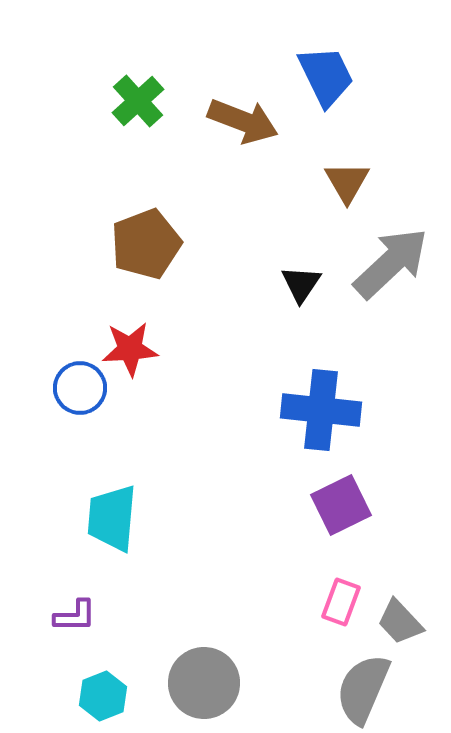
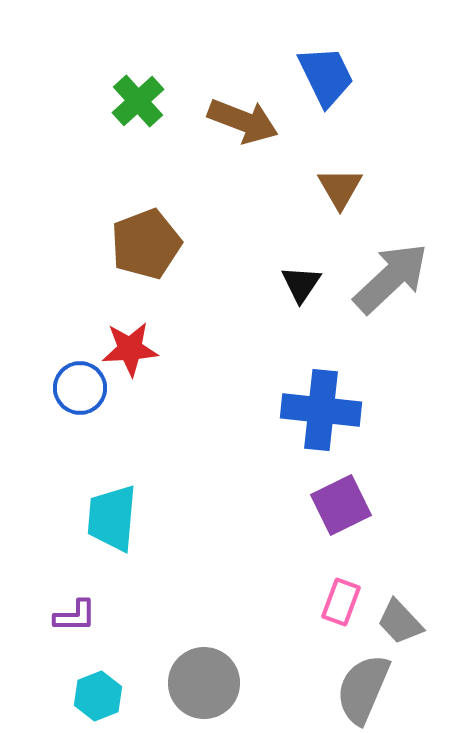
brown triangle: moved 7 px left, 6 px down
gray arrow: moved 15 px down
cyan hexagon: moved 5 px left
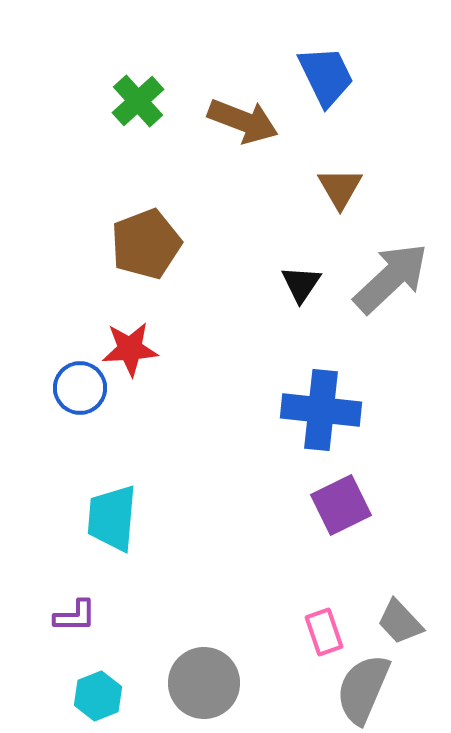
pink rectangle: moved 17 px left, 30 px down; rotated 39 degrees counterclockwise
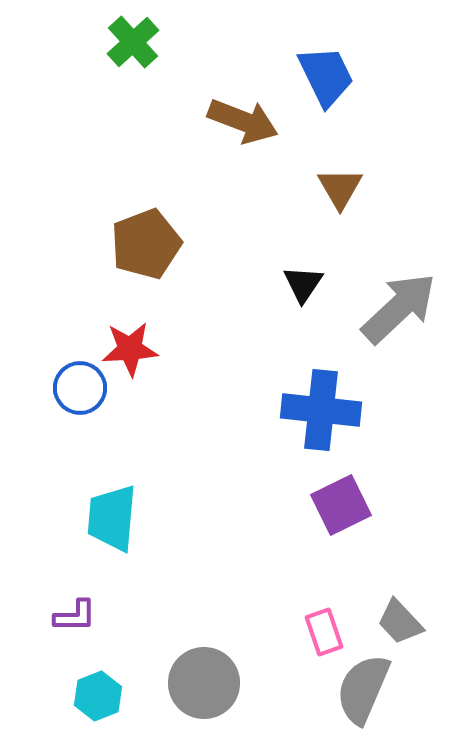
green cross: moved 5 px left, 59 px up
gray arrow: moved 8 px right, 30 px down
black triangle: moved 2 px right
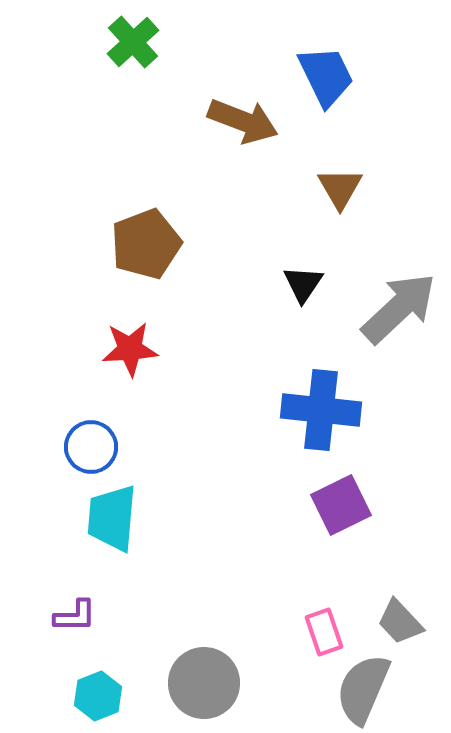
blue circle: moved 11 px right, 59 px down
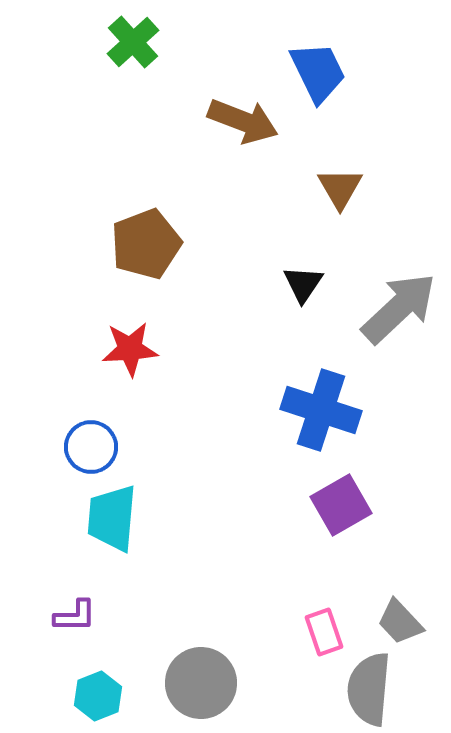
blue trapezoid: moved 8 px left, 4 px up
blue cross: rotated 12 degrees clockwise
purple square: rotated 4 degrees counterclockwise
gray circle: moved 3 px left
gray semicircle: moved 6 px right; rotated 18 degrees counterclockwise
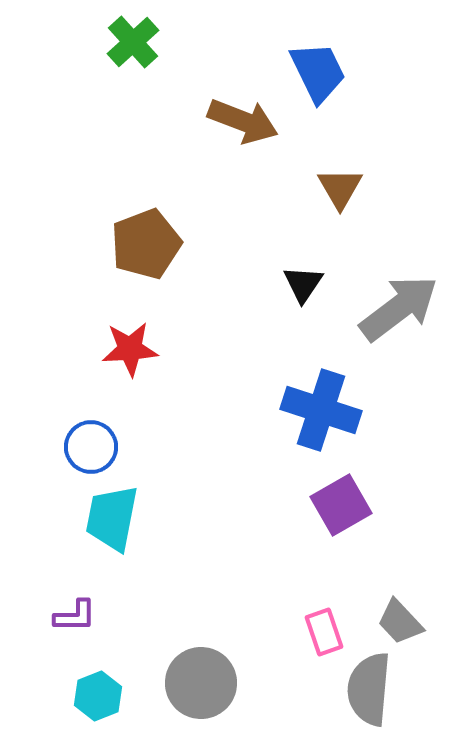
gray arrow: rotated 6 degrees clockwise
cyan trapezoid: rotated 6 degrees clockwise
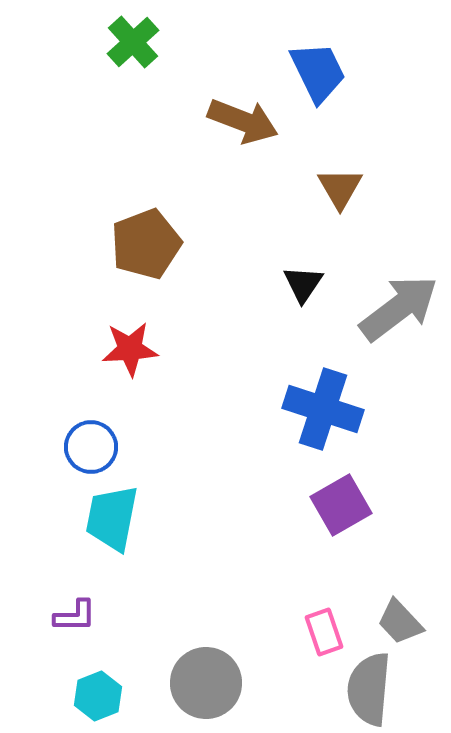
blue cross: moved 2 px right, 1 px up
gray circle: moved 5 px right
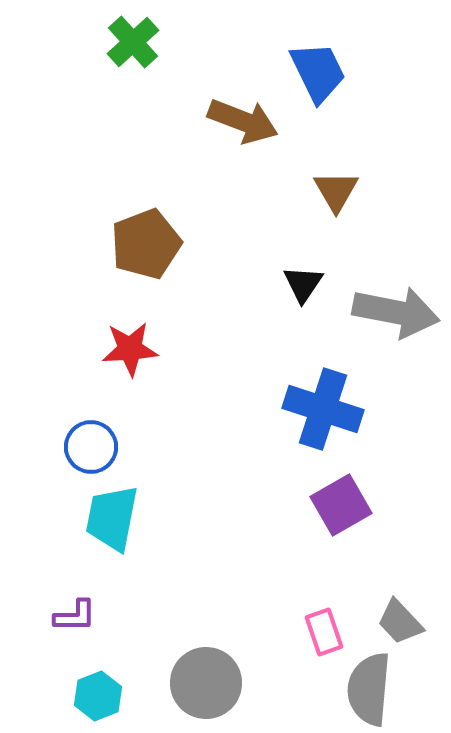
brown triangle: moved 4 px left, 3 px down
gray arrow: moved 3 px left, 4 px down; rotated 48 degrees clockwise
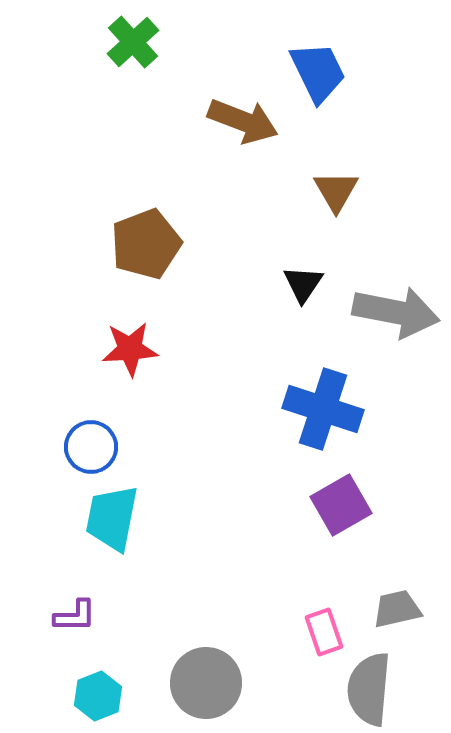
gray trapezoid: moved 3 px left, 13 px up; rotated 120 degrees clockwise
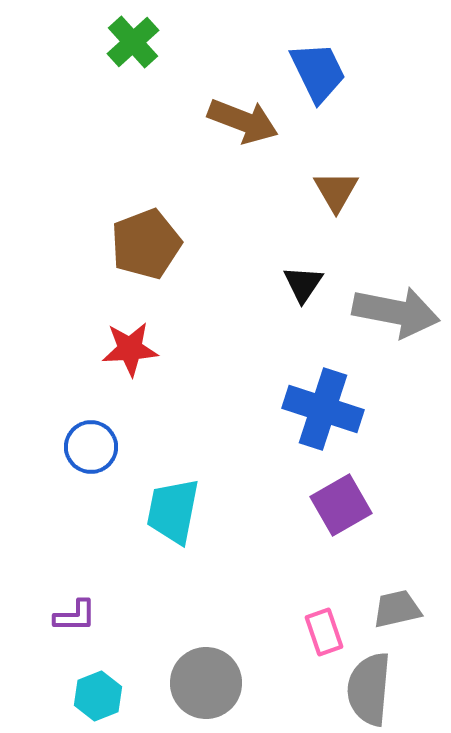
cyan trapezoid: moved 61 px right, 7 px up
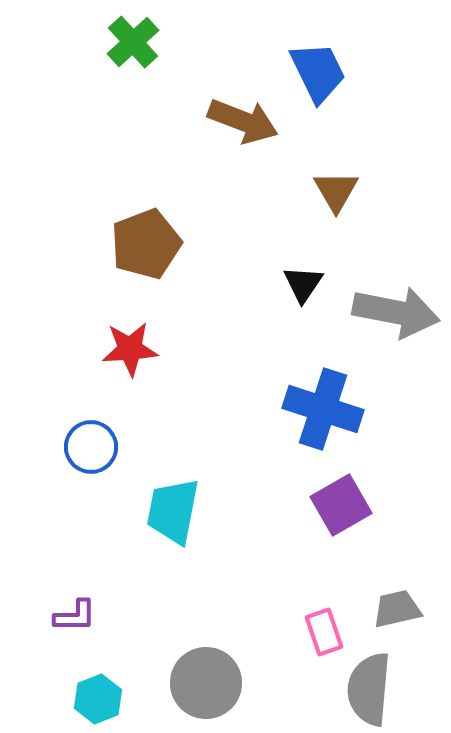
cyan hexagon: moved 3 px down
